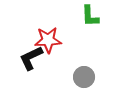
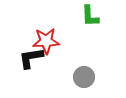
red star: moved 2 px left, 1 px down
black L-shape: rotated 16 degrees clockwise
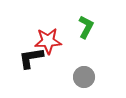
green L-shape: moved 4 px left, 11 px down; rotated 150 degrees counterclockwise
red star: moved 2 px right
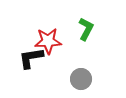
green L-shape: moved 2 px down
gray circle: moved 3 px left, 2 px down
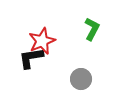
green L-shape: moved 6 px right
red star: moved 6 px left; rotated 20 degrees counterclockwise
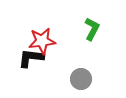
red star: rotated 16 degrees clockwise
black L-shape: rotated 16 degrees clockwise
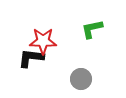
green L-shape: rotated 130 degrees counterclockwise
red star: moved 1 px right; rotated 8 degrees clockwise
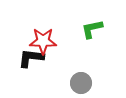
gray circle: moved 4 px down
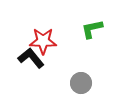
black L-shape: rotated 44 degrees clockwise
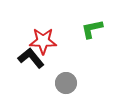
gray circle: moved 15 px left
